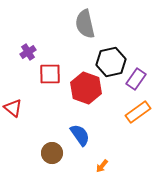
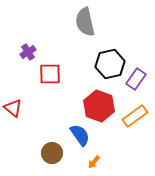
gray semicircle: moved 2 px up
black hexagon: moved 1 px left, 2 px down
red hexagon: moved 13 px right, 18 px down
orange rectangle: moved 3 px left, 4 px down
orange arrow: moved 8 px left, 4 px up
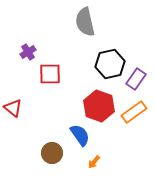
orange rectangle: moved 1 px left, 4 px up
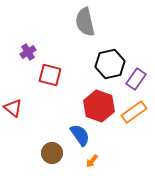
red square: moved 1 px down; rotated 15 degrees clockwise
orange arrow: moved 2 px left, 1 px up
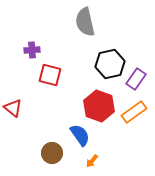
purple cross: moved 4 px right, 2 px up; rotated 28 degrees clockwise
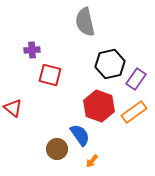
brown circle: moved 5 px right, 4 px up
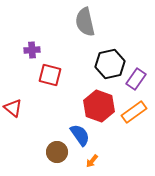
brown circle: moved 3 px down
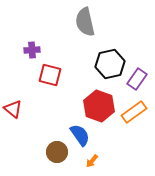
purple rectangle: moved 1 px right
red triangle: moved 1 px down
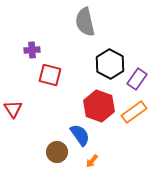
black hexagon: rotated 20 degrees counterclockwise
red triangle: rotated 18 degrees clockwise
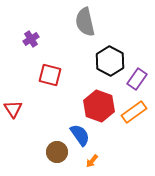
purple cross: moved 1 px left, 11 px up; rotated 28 degrees counterclockwise
black hexagon: moved 3 px up
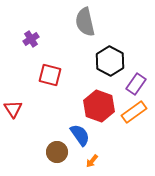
purple rectangle: moved 1 px left, 5 px down
